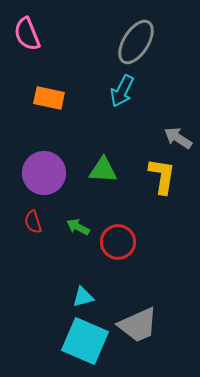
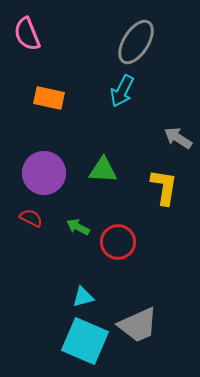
yellow L-shape: moved 2 px right, 11 px down
red semicircle: moved 2 px left, 4 px up; rotated 135 degrees clockwise
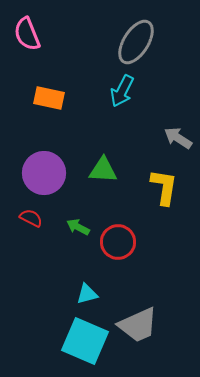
cyan triangle: moved 4 px right, 3 px up
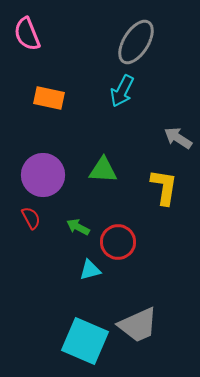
purple circle: moved 1 px left, 2 px down
red semicircle: rotated 35 degrees clockwise
cyan triangle: moved 3 px right, 24 px up
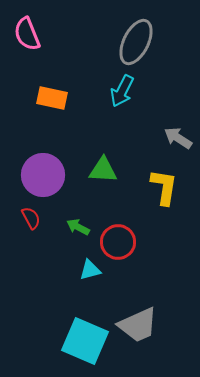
gray ellipse: rotated 6 degrees counterclockwise
orange rectangle: moved 3 px right
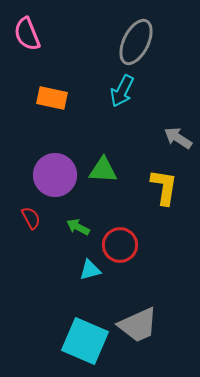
purple circle: moved 12 px right
red circle: moved 2 px right, 3 px down
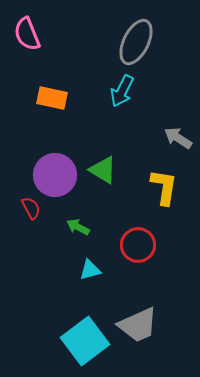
green triangle: rotated 28 degrees clockwise
red semicircle: moved 10 px up
red circle: moved 18 px right
cyan square: rotated 30 degrees clockwise
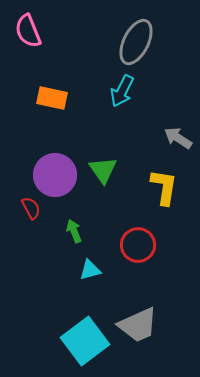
pink semicircle: moved 1 px right, 3 px up
green triangle: rotated 24 degrees clockwise
green arrow: moved 4 px left, 4 px down; rotated 40 degrees clockwise
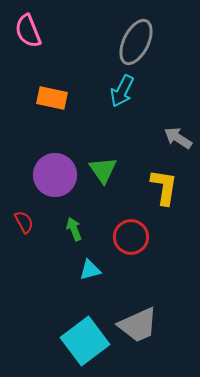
red semicircle: moved 7 px left, 14 px down
green arrow: moved 2 px up
red circle: moved 7 px left, 8 px up
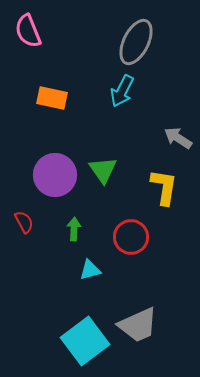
green arrow: rotated 25 degrees clockwise
